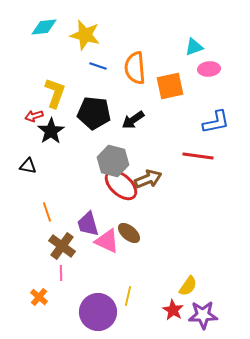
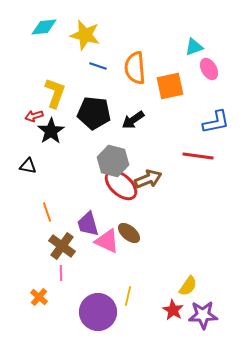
pink ellipse: rotated 65 degrees clockwise
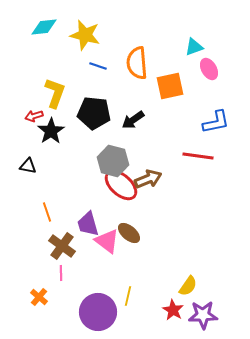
orange semicircle: moved 2 px right, 5 px up
pink triangle: rotated 12 degrees clockwise
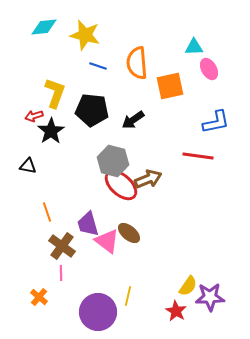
cyan triangle: rotated 18 degrees clockwise
black pentagon: moved 2 px left, 3 px up
red star: moved 3 px right, 1 px down
purple star: moved 7 px right, 18 px up
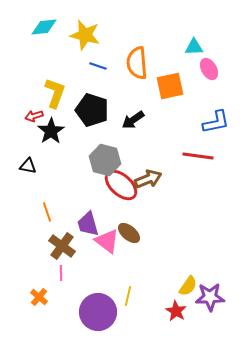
black pentagon: rotated 12 degrees clockwise
gray hexagon: moved 8 px left, 1 px up
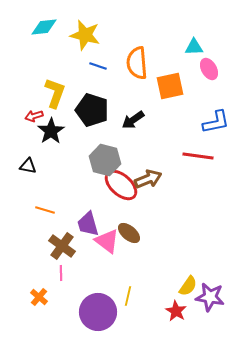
orange line: moved 2 px left, 2 px up; rotated 54 degrees counterclockwise
purple star: rotated 12 degrees clockwise
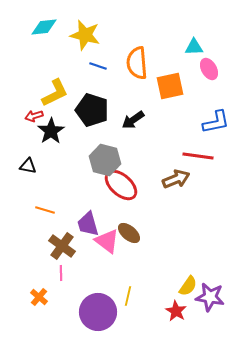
yellow L-shape: rotated 44 degrees clockwise
brown arrow: moved 28 px right
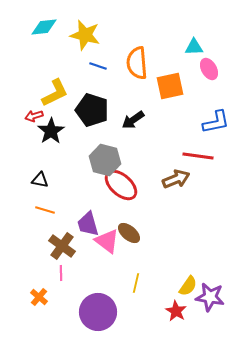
black triangle: moved 12 px right, 14 px down
yellow line: moved 8 px right, 13 px up
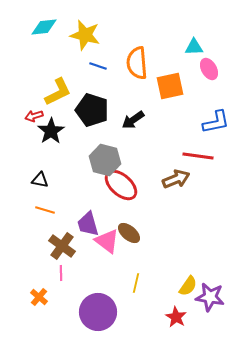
yellow L-shape: moved 3 px right, 1 px up
red star: moved 6 px down
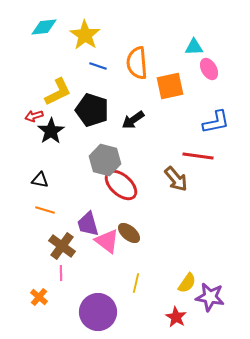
yellow star: rotated 20 degrees clockwise
brown arrow: rotated 72 degrees clockwise
yellow semicircle: moved 1 px left, 3 px up
